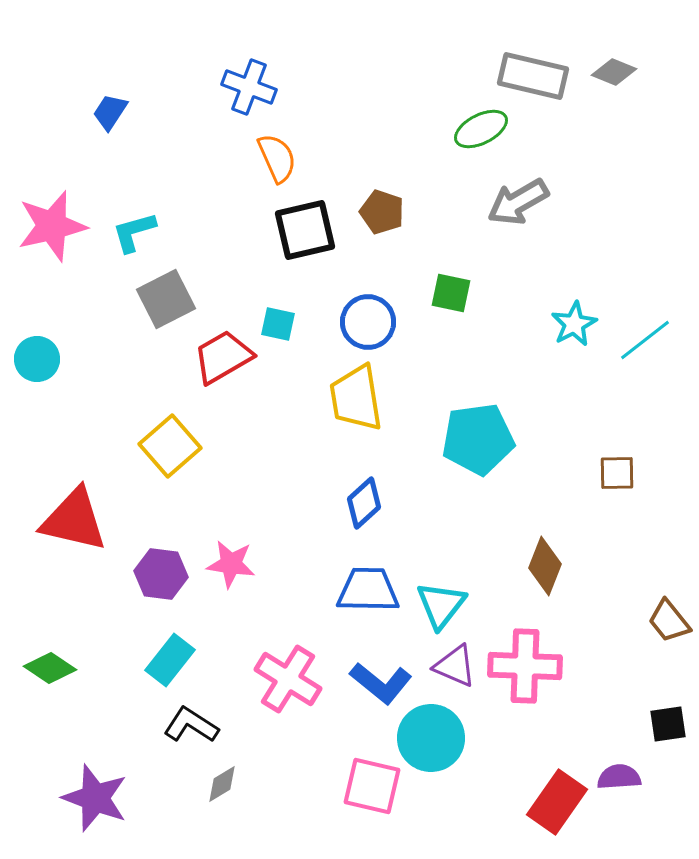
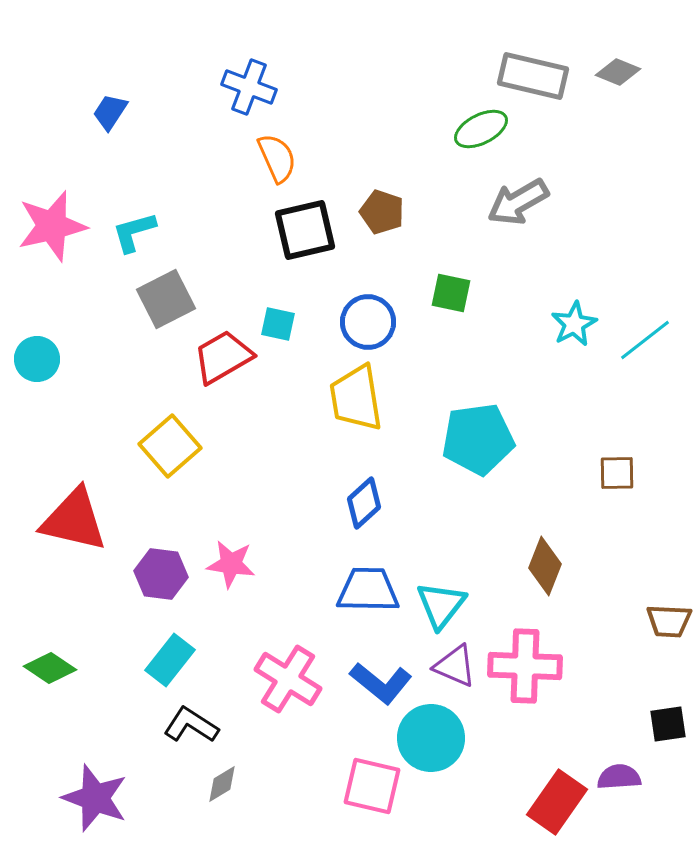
gray diamond at (614, 72): moved 4 px right
brown trapezoid at (669, 621): rotated 48 degrees counterclockwise
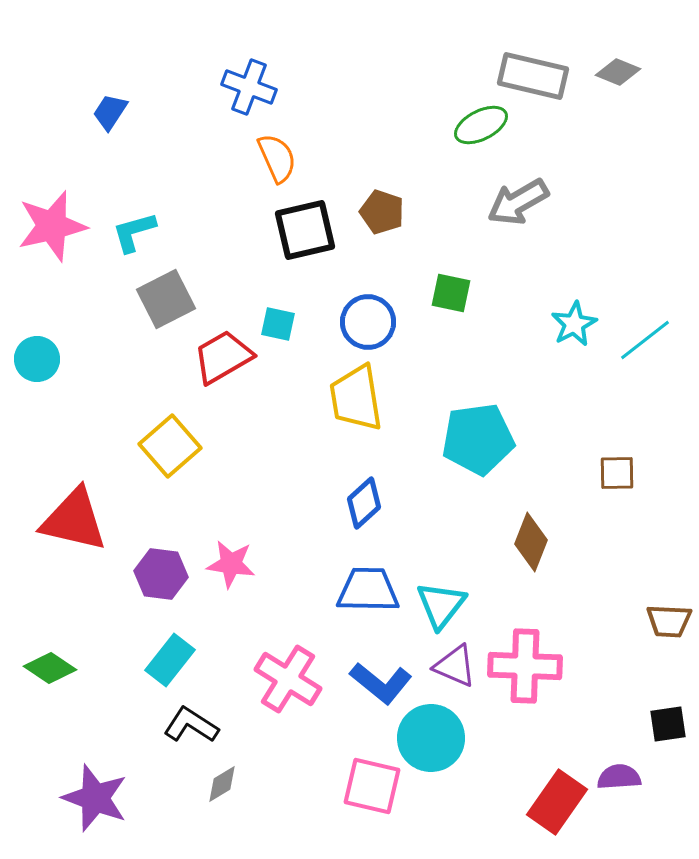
green ellipse at (481, 129): moved 4 px up
brown diamond at (545, 566): moved 14 px left, 24 px up
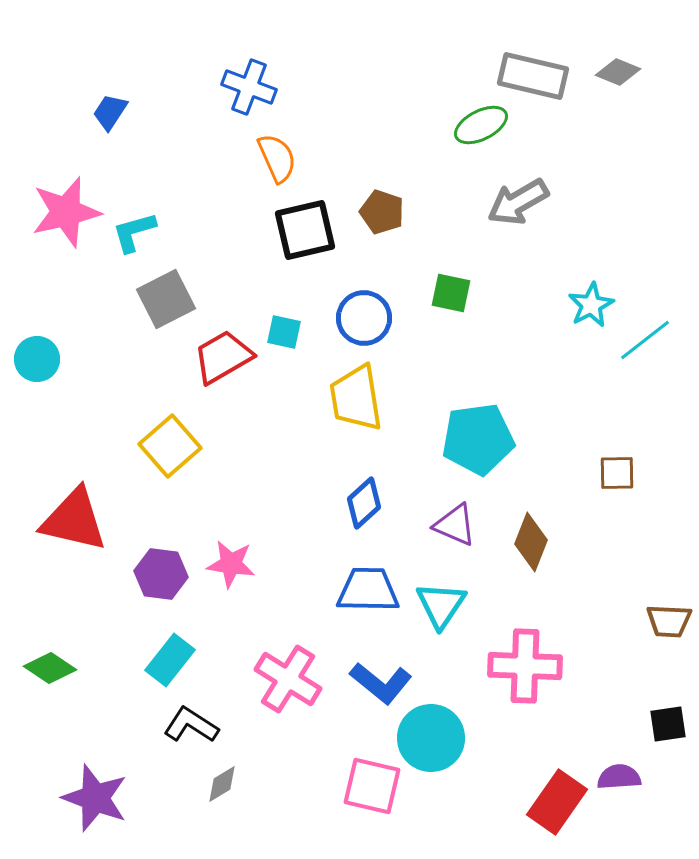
pink star at (52, 226): moved 14 px right, 14 px up
blue circle at (368, 322): moved 4 px left, 4 px up
cyan square at (278, 324): moved 6 px right, 8 px down
cyan star at (574, 324): moved 17 px right, 19 px up
cyan triangle at (441, 605): rotated 4 degrees counterclockwise
purple triangle at (455, 666): moved 141 px up
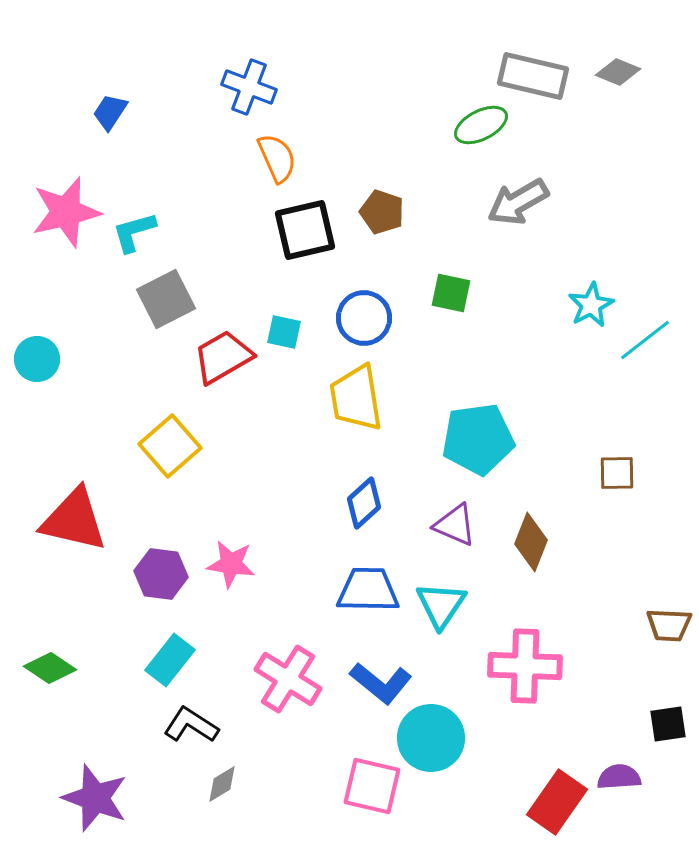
brown trapezoid at (669, 621): moved 4 px down
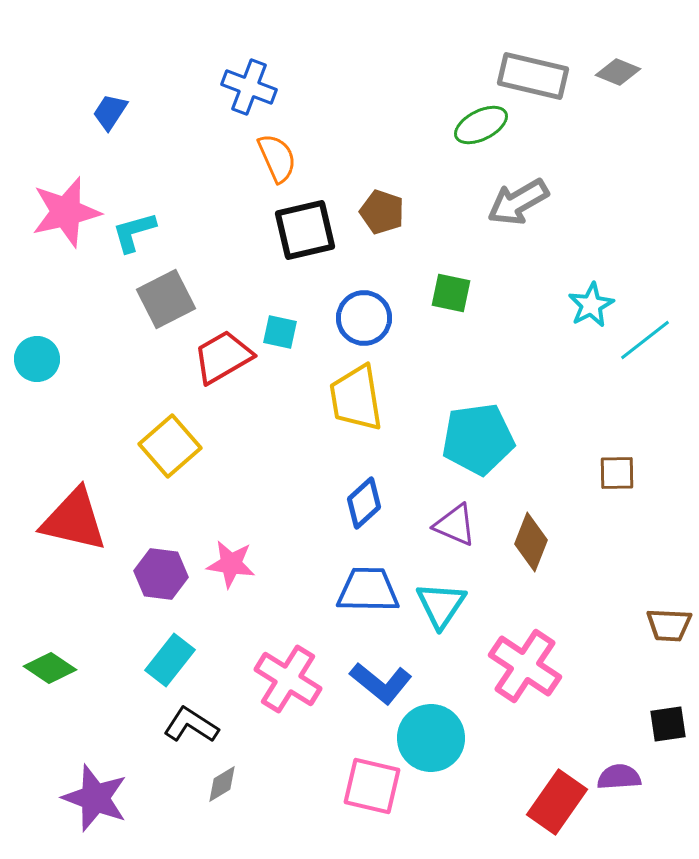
cyan square at (284, 332): moved 4 px left
pink cross at (525, 666): rotated 32 degrees clockwise
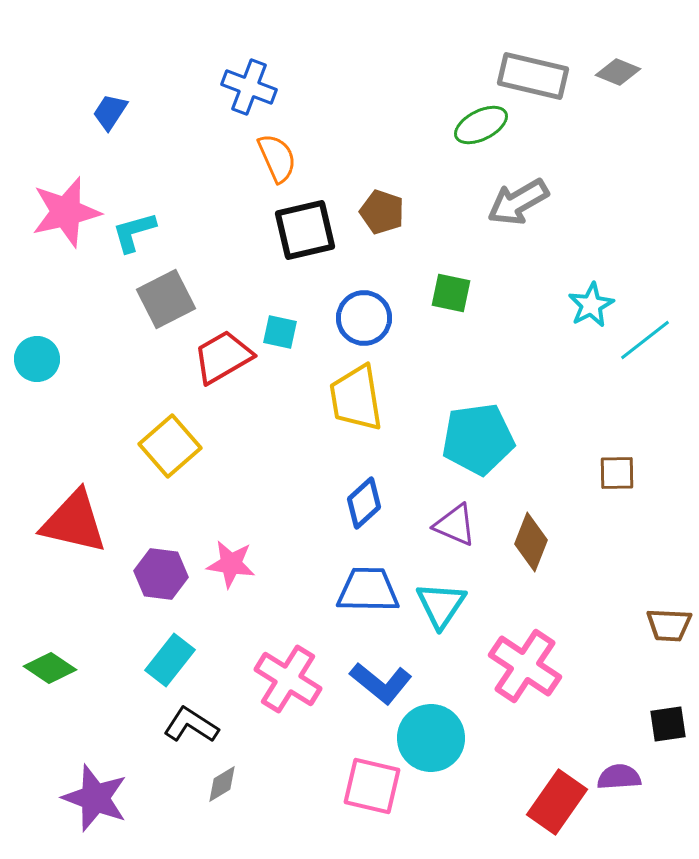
red triangle at (74, 520): moved 2 px down
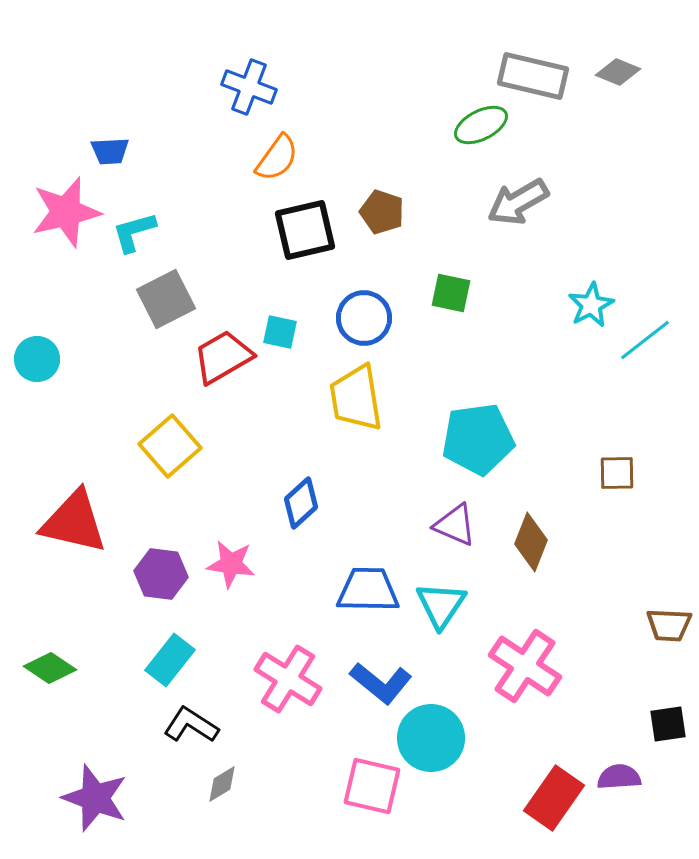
blue trapezoid at (110, 112): moved 39 px down; rotated 126 degrees counterclockwise
orange semicircle at (277, 158): rotated 60 degrees clockwise
blue diamond at (364, 503): moved 63 px left
red rectangle at (557, 802): moved 3 px left, 4 px up
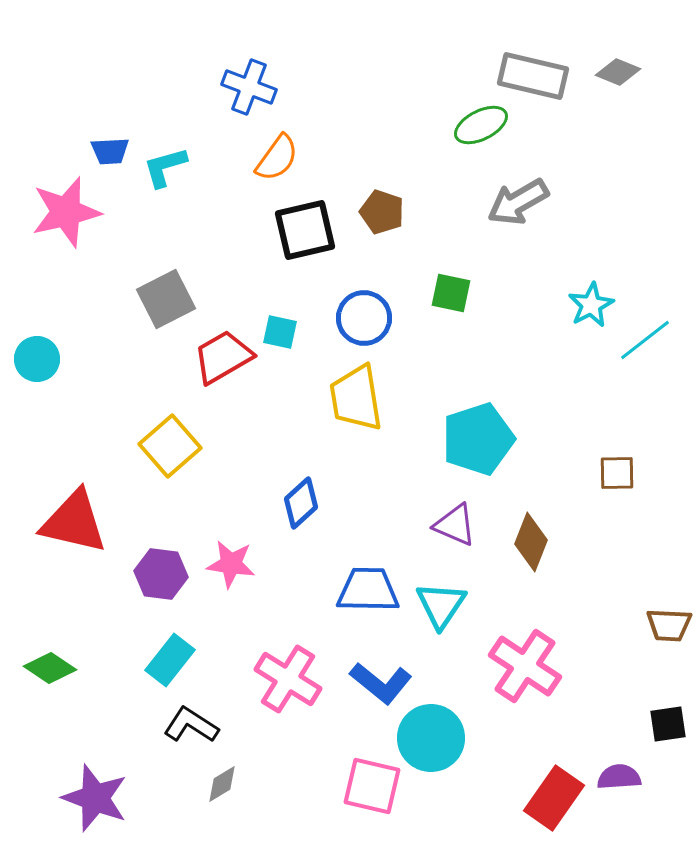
cyan L-shape at (134, 232): moved 31 px right, 65 px up
cyan pentagon at (478, 439): rotated 10 degrees counterclockwise
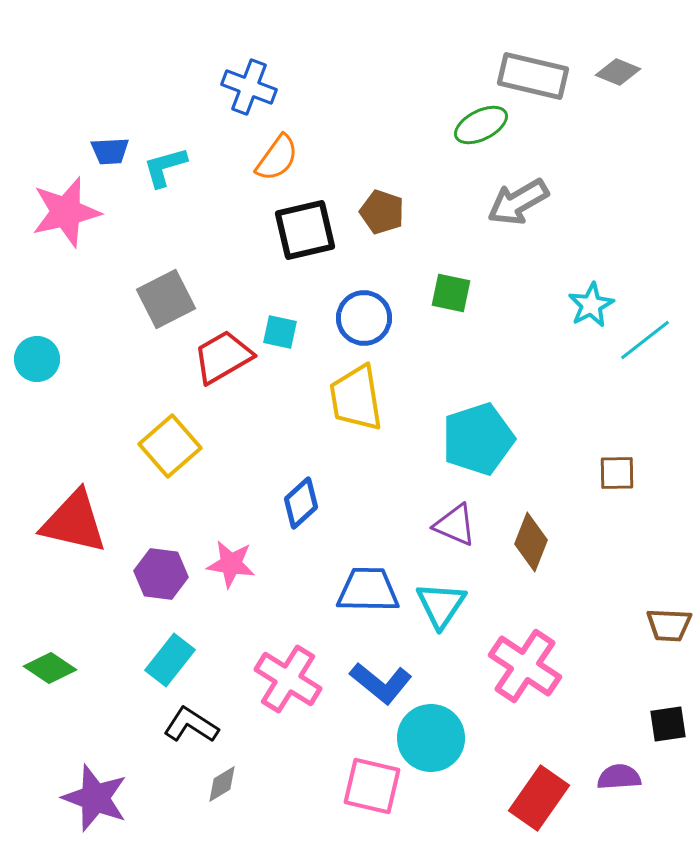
red rectangle at (554, 798): moved 15 px left
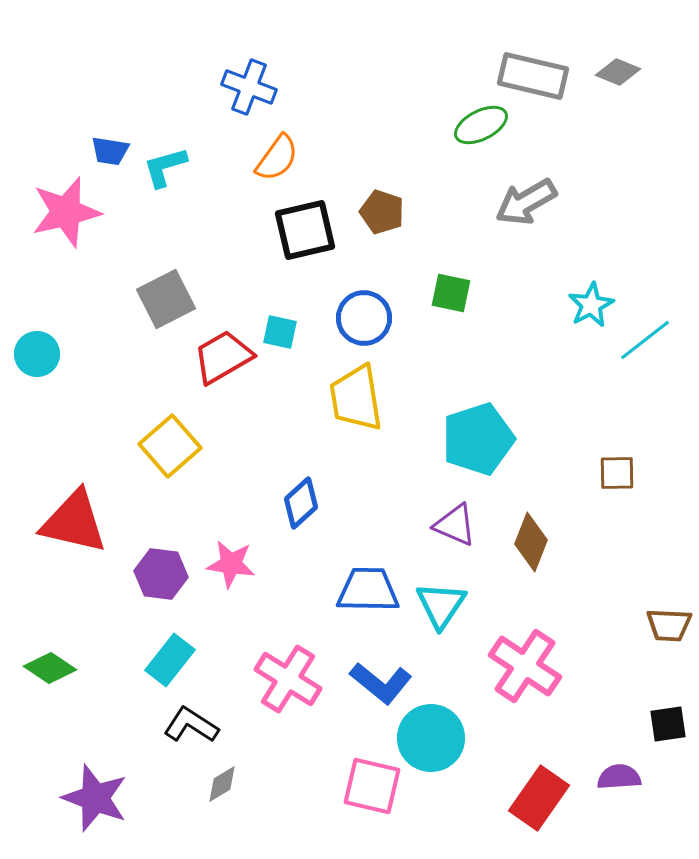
blue trapezoid at (110, 151): rotated 12 degrees clockwise
gray arrow at (518, 202): moved 8 px right
cyan circle at (37, 359): moved 5 px up
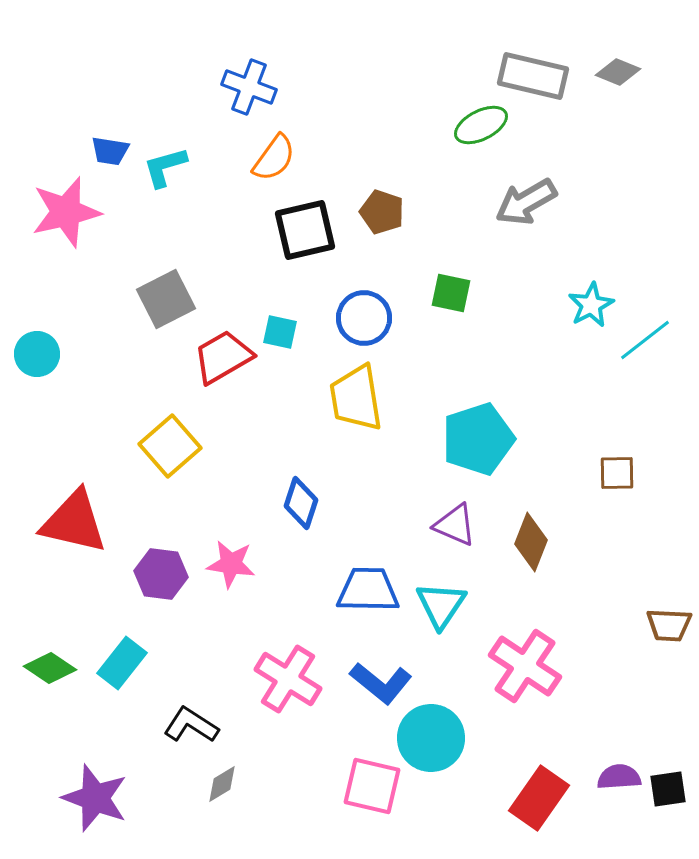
orange semicircle at (277, 158): moved 3 px left
blue diamond at (301, 503): rotated 30 degrees counterclockwise
cyan rectangle at (170, 660): moved 48 px left, 3 px down
black square at (668, 724): moved 65 px down
